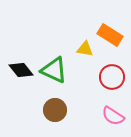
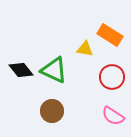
brown circle: moved 3 px left, 1 px down
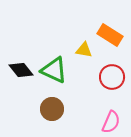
yellow triangle: moved 1 px left, 1 px down
brown circle: moved 2 px up
pink semicircle: moved 2 px left, 6 px down; rotated 100 degrees counterclockwise
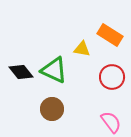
yellow triangle: moved 2 px left, 1 px up
black diamond: moved 2 px down
pink semicircle: rotated 60 degrees counterclockwise
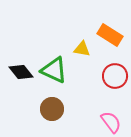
red circle: moved 3 px right, 1 px up
